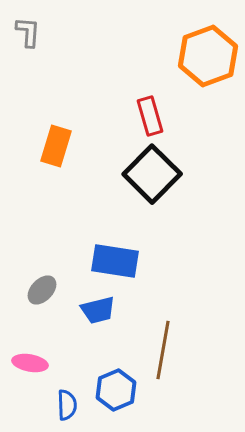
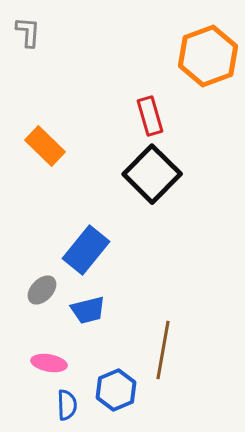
orange rectangle: moved 11 px left; rotated 63 degrees counterclockwise
blue rectangle: moved 29 px left, 11 px up; rotated 60 degrees counterclockwise
blue trapezoid: moved 10 px left
pink ellipse: moved 19 px right
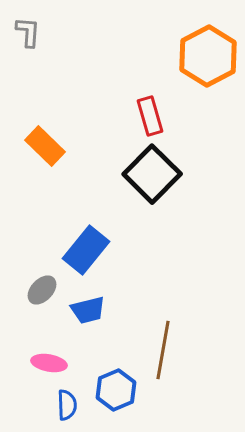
orange hexagon: rotated 8 degrees counterclockwise
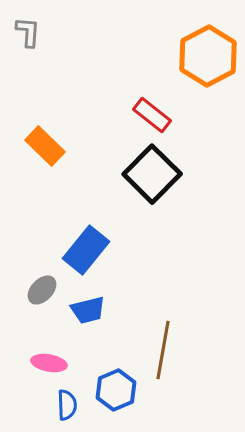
red rectangle: moved 2 px right, 1 px up; rotated 36 degrees counterclockwise
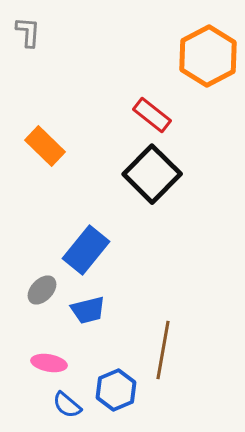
blue semicircle: rotated 132 degrees clockwise
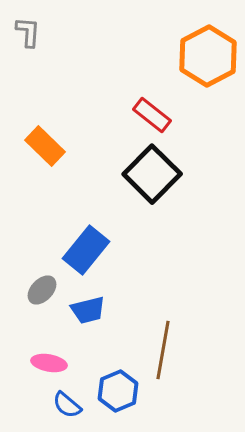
blue hexagon: moved 2 px right, 1 px down
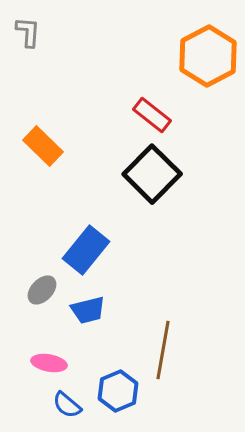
orange rectangle: moved 2 px left
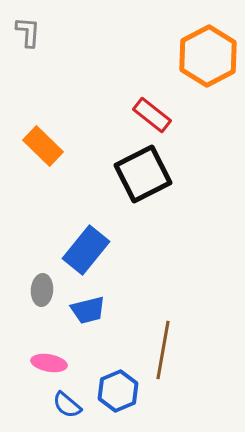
black square: moved 9 px left; rotated 18 degrees clockwise
gray ellipse: rotated 40 degrees counterclockwise
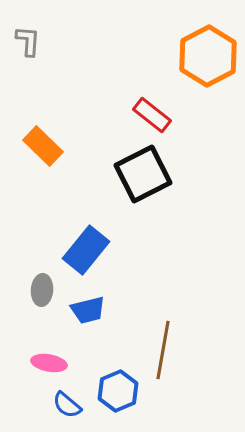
gray L-shape: moved 9 px down
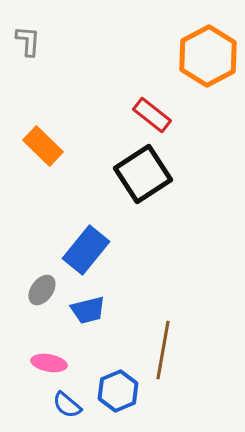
black square: rotated 6 degrees counterclockwise
gray ellipse: rotated 32 degrees clockwise
